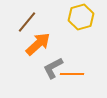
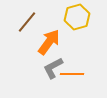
yellow hexagon: moved 4 px left
orange arrow: moved 11 px right, 2 px up; rotated 12 degrees counterclockwise
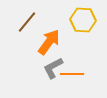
yellow hexagon: moved 6 px right, 3 px down; rotated 20 degrees clockwise
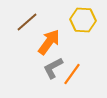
brown line: rotated 10 degrees clockwise
orange line: rotated 55 degrees counterclockwise
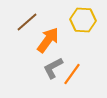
orange arrow: moved 1 px left, 2 px up
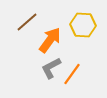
yellow hexagon: moved 5 px down
orange arrow: moved 2 px right
gray L-shape: moved 2 px left
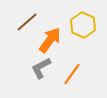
yellow hexagon: rotated 20 degrees clockwise
gray L-shape: moved 10 px left
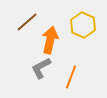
orange arrow: rotated 24 degrees counterclockwise
orange line: moved 1 px left, 3 px down; rotated 15 degrees counterclockwise
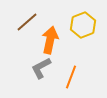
yellow hexagon: rotated 15 degrees clockwise
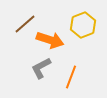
brown line: moved 2 px left, 2 px down
orange arrow: rotated 96 degrees clockwise
